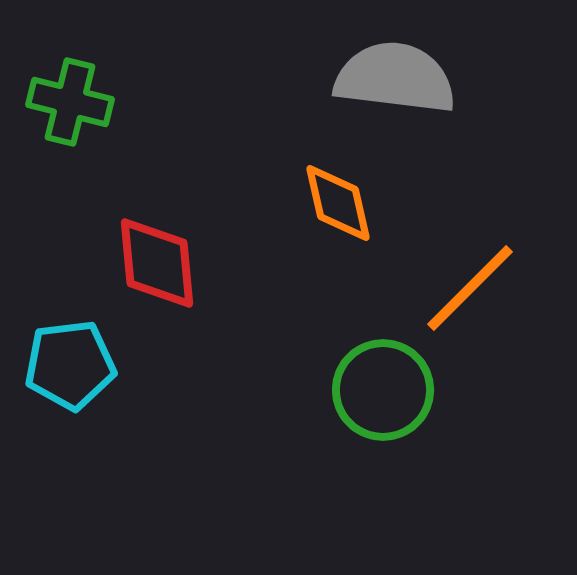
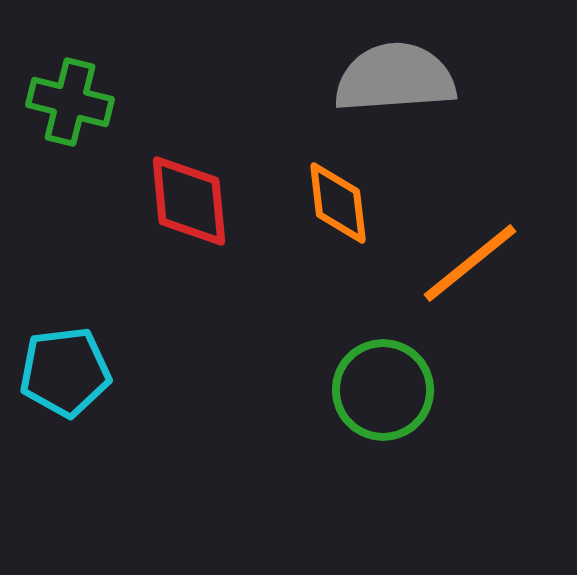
gray semicircle: rotated 11 degrees counterclockwise
orange diamond: rotated 6 degrees clockwise
red diamond: moved 32 px right, 62 px up
orange line: moved 25 px up; rotated 6 degrees clockwise
cyan pentagon: moved 5 px left, 7 px down
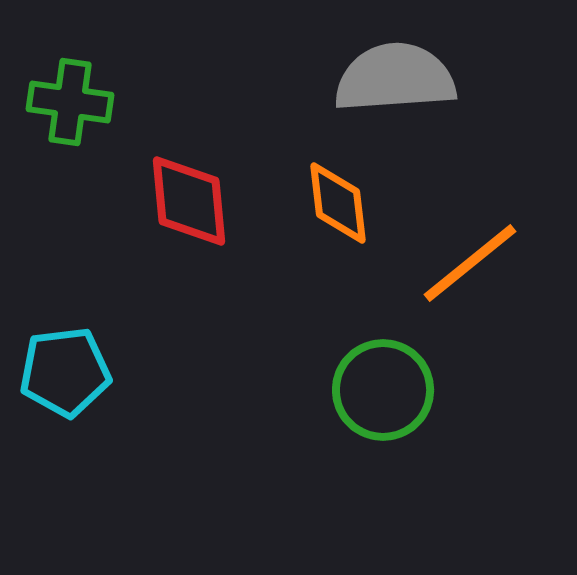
green cross: rotated 6 degrees counterclockwise
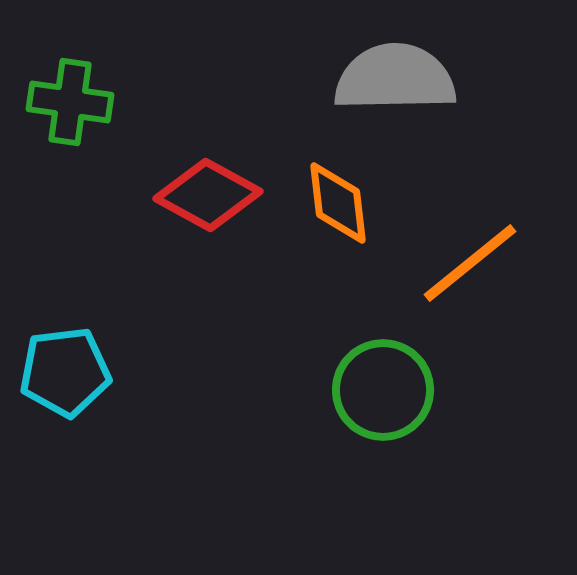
gray semicircle: rotated 3 degrees clockwise
red diamond: moved 19 px right, 6 px up; rotated 56 degrees counterclockwise
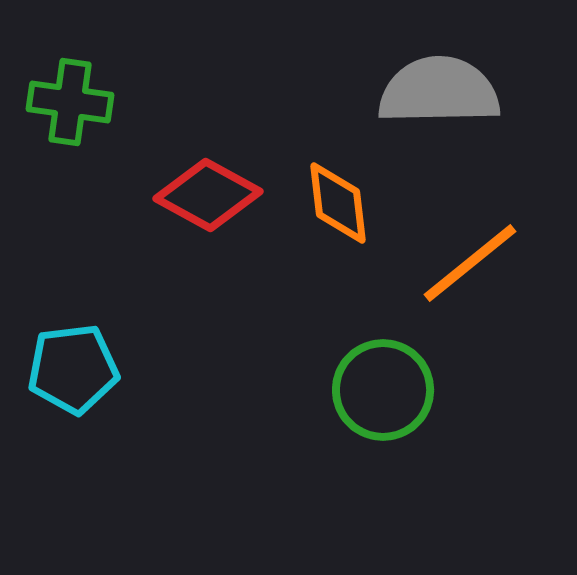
gray semicircle: moved 44 px right, 13 px down
cyan pentagon: moved 8 px right, 3 px up
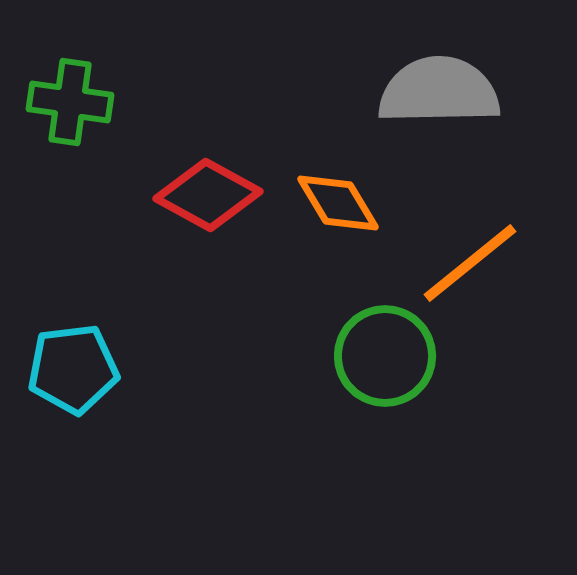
orange diamond: rotated 24 degrees counterclockwise
green circle: moved 2 px right, 34 px up
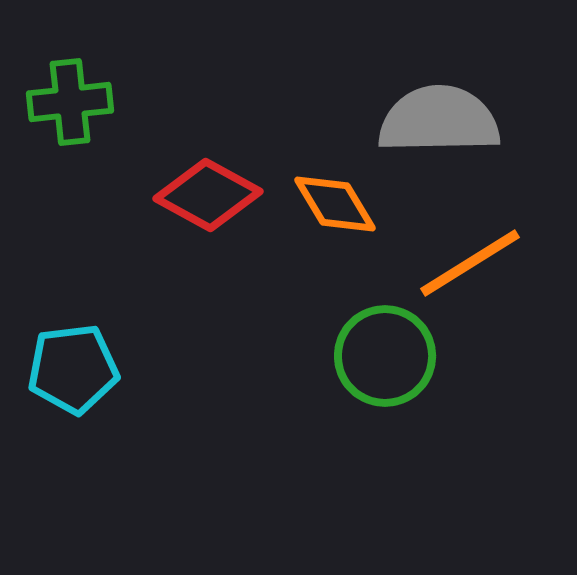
gray semicircle: moved 29 px down
green cross: rotated 14 degrees counterclockwise
orange diamond: moved 3 px left, 1 px down
orange line: rotated 7 degrees clockwise
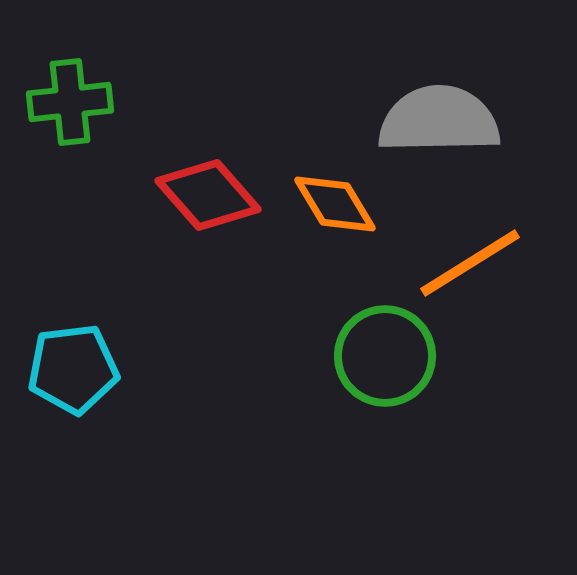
red diamond: rotated 20 degrees clockwise
